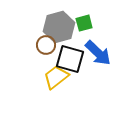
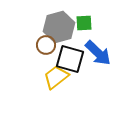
green square: rotated 12 degrees clockwise
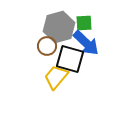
brown circle: moved 1 px right, 1 px down
blue arrow: moved 12 px left, 10 px up
yellow trapezoid: rotated 12 degrees counterclockwise
